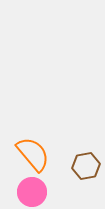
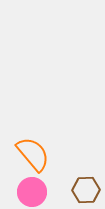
brown hexagon: moved 24 px down; rotated 8 degrees clockwise
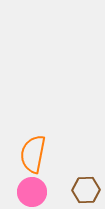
orange semicircle: rotated 129 degrees counterclockwise
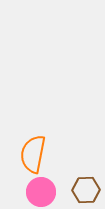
pink circle: moved 9 px right
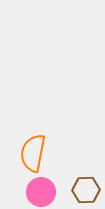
orange semicircle: moved 1 px up
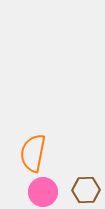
pink circle: moved 2 px right
